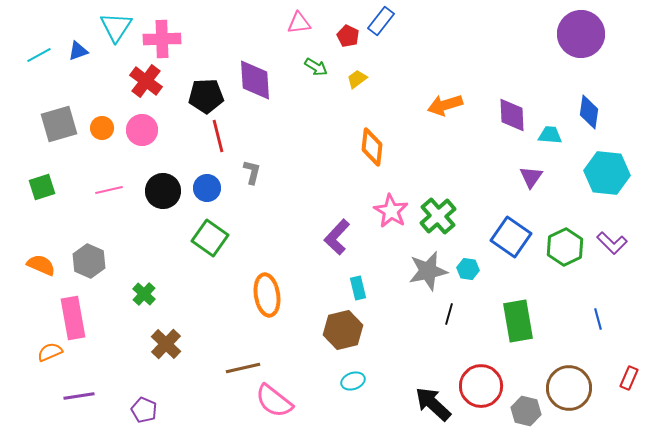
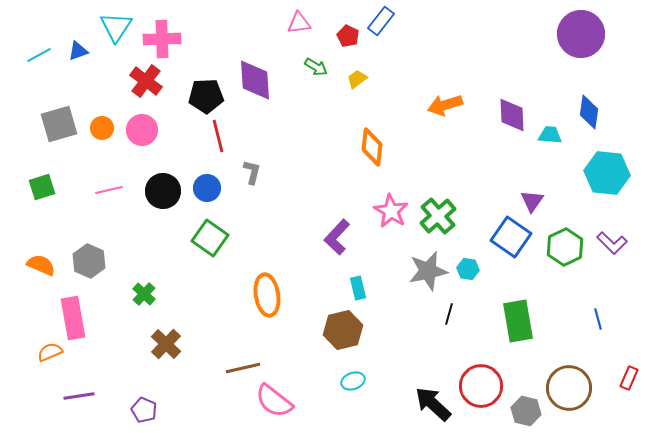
purple triangle at (531, 177): moved 1 px right, 24 px down
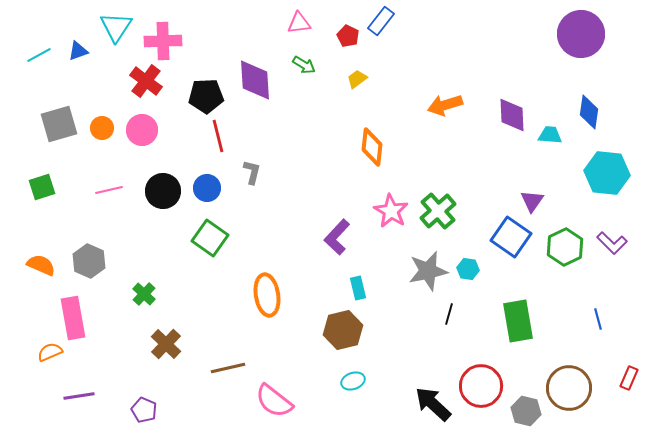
pink cross at (162, 39): moved 1 px right, 2 px down
green arrow at (316, 67): moved 12 px left, 2 px up
green cross at (438, 216): moved 5 px up
brown line at (243, 368): moved 15 px left
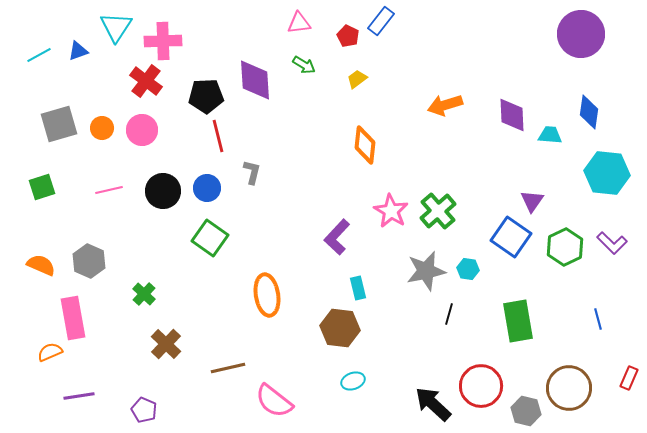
orange diamond at (372, 147): moved 7 px left, 2 px up
gray star at (428, 271): moved 2 px left
brown hexagon at (343, 330): moved 3 px left, 2 px up; rotated 21 degrees clockwise
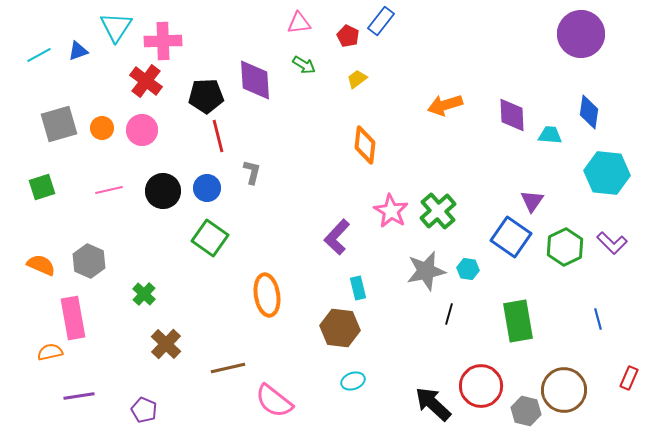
orange semicircle at (50, 352): rotated 10 degrees clockwise
brown circle at (569, 388): moved 5 px left, 2 px down
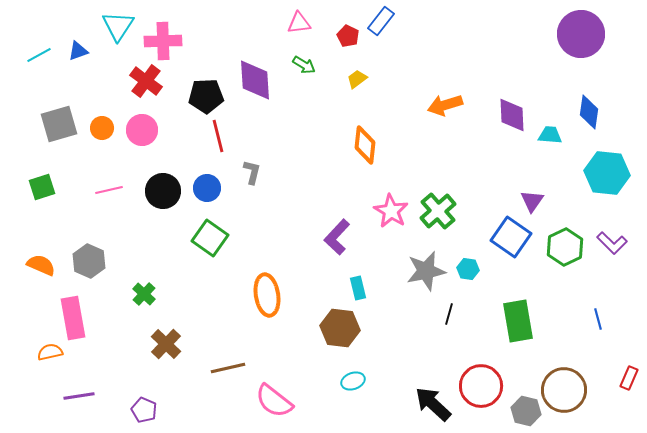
cyan triangle at (116, 27): moved 2 px right, 1 px up
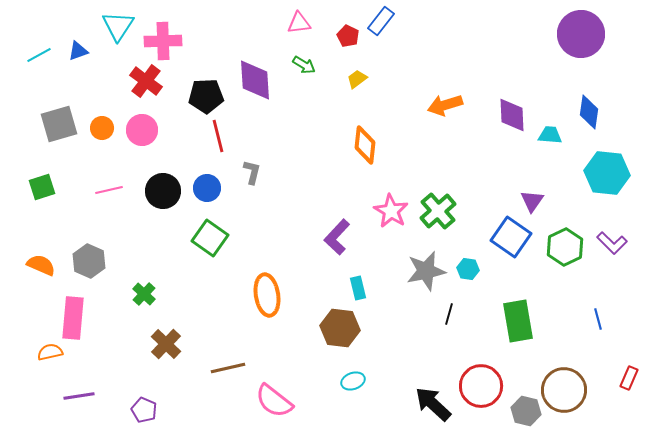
pink rectangle at (73, 318): rotated 15 degrees clockwise
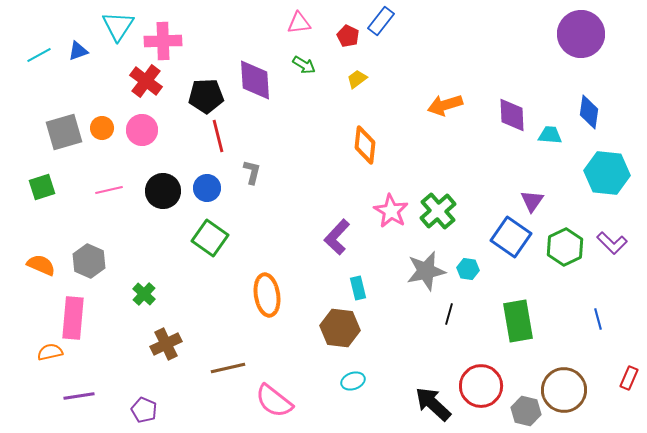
gray square at (59, 124): moved 5 px right, 8 px down
brown cross at (166, 344): rotated 20 degrees clockwise
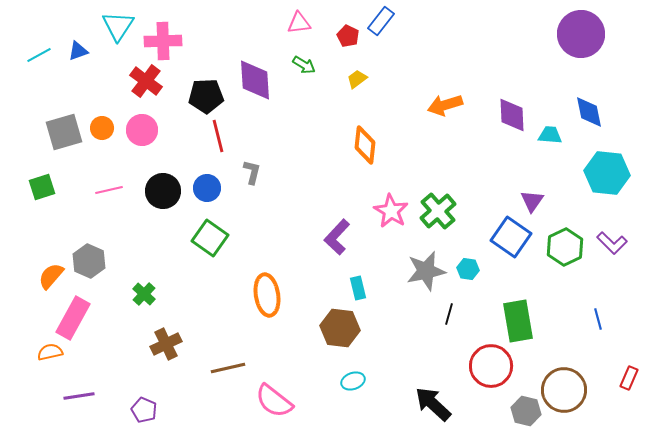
blue diamond at (589, 112): rotated 20 degrees counterclockwise
orange semicircle at (41, 265): moved 10 px right, 11 px down; rotated 72 degrees counterclockwise
pink rectangle at (73, 318): rotated 24 degrees clockwise
red circle at (481, 386): moved 10 px right, 20 px up
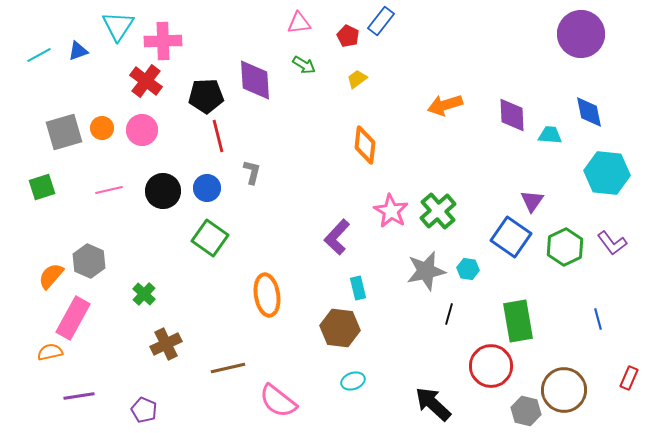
purple L-shape at (612, 243): rotated 8 degrees clockwise
pink semicircle at (274, 401): moved 4 px right
